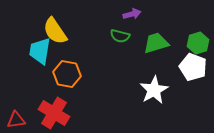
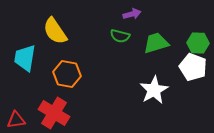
green hexagon: rotated 20 degrees clockwise
cyan trapezoid: moved 15 px left, 7 px down
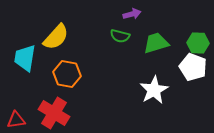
yellow semicircle: moved 1 px right, 6 px down; rotated 104 degrees counterclockwise
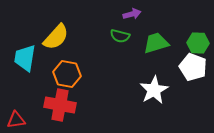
red cross: moved 6 px right, 8 px up; rotated 20 degrees counterclockwise
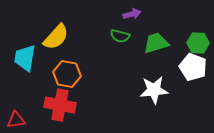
white star: rotated 24 degrees clockwise
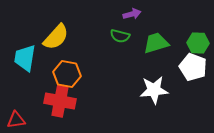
red cross: moved 4 px up
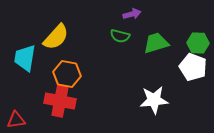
white star: moved 10 px down
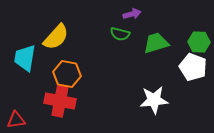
green semicircle: moved 2 px up
green hexagon: moved 1 px right, 1 px up
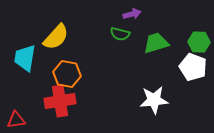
red cross: rotated 20 degrees counterclockwise
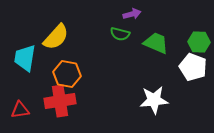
green trapezoid: rotated 40 degrees clockwise
red triangle: moved 4 px right, 10 px up
